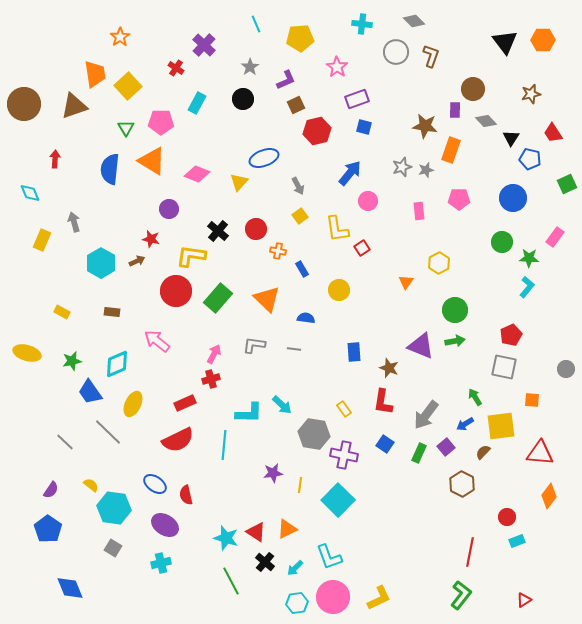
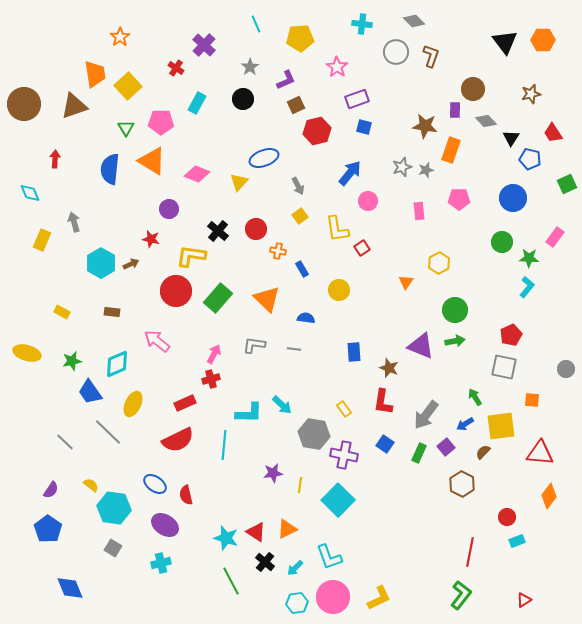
brown arrow at (137, 261): moved 6 px left, 3 px down
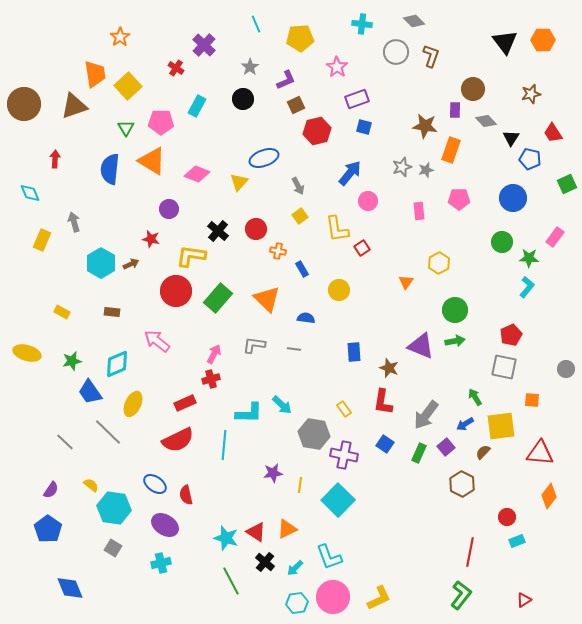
cyan rectangle at (197, 103): moved 3 px down
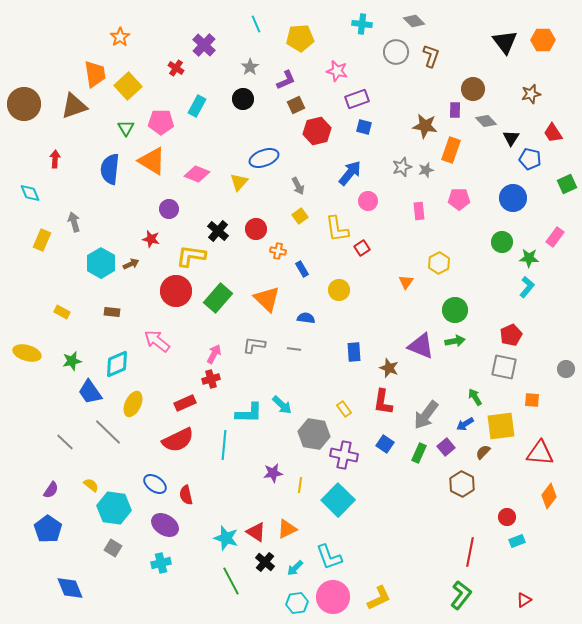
pink star at (337, 67): moved 4 px down; rotated 20 degrees counterclockwise
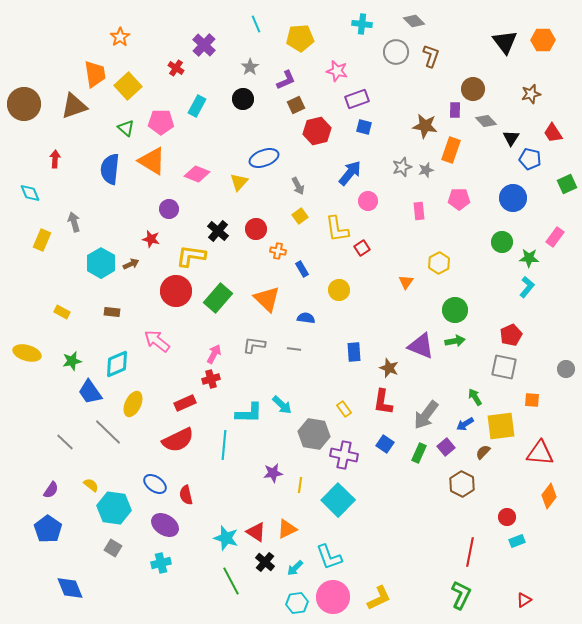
green triangle at (126, 128): rotated 18 degrees counterclockwise
green L-shape at (461, 595): rotated 12 degrees counterclockwise
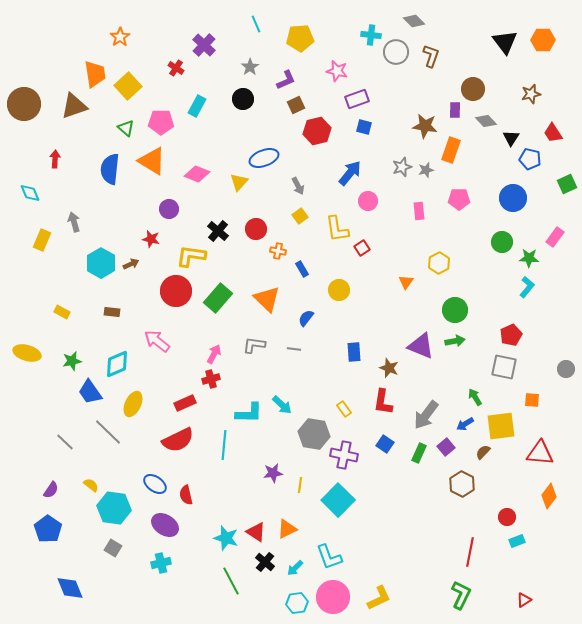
cyan cross at (362, 24): moved 9 px right, 11 px down
blue semicircle at (306, 318): rotated 60 degrees counterclockwise
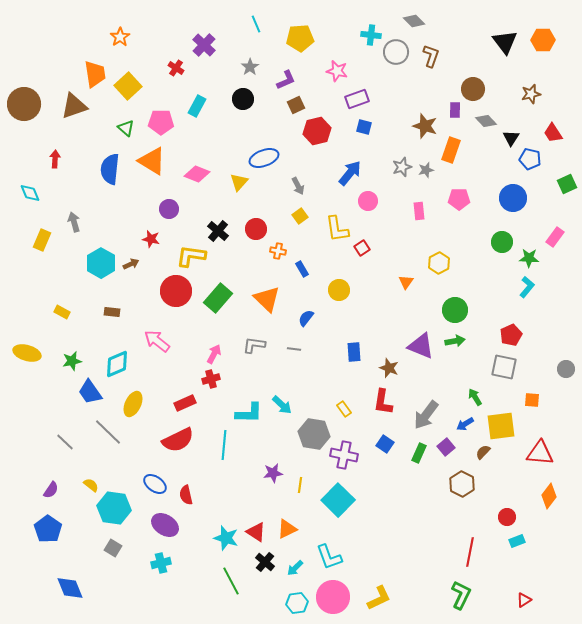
brown star at (425, 126): rotated 10 degrees clockwise
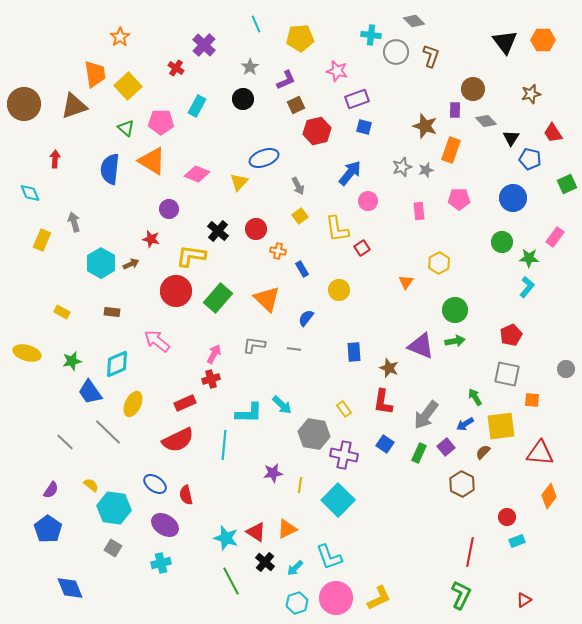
gray square at (504, 367): moved 3 px right, 7 px down
pink circle at (333, 597): moved 3 px right, 1 px down
cyan hexagon at (297, 603): rotated 10 degrees counterclockwise
